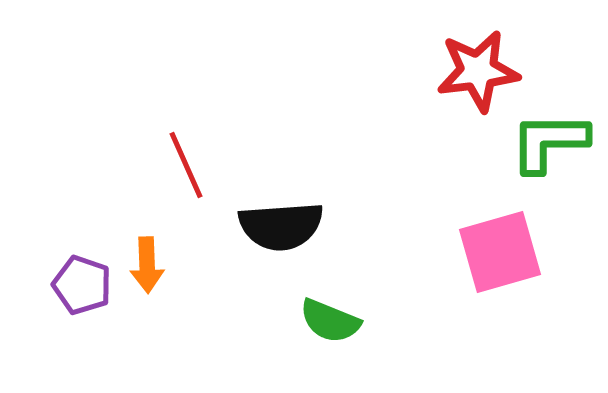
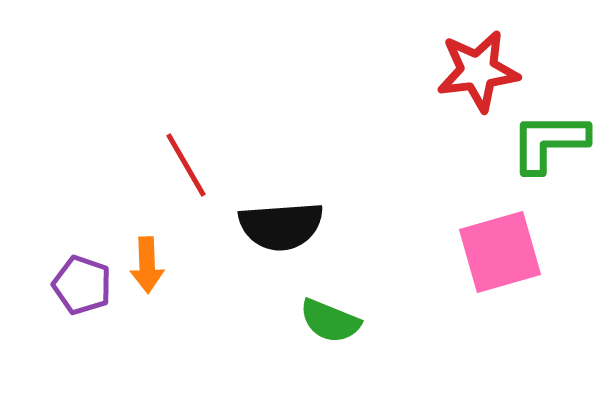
red line: rotated 6 degrees counterclockwise
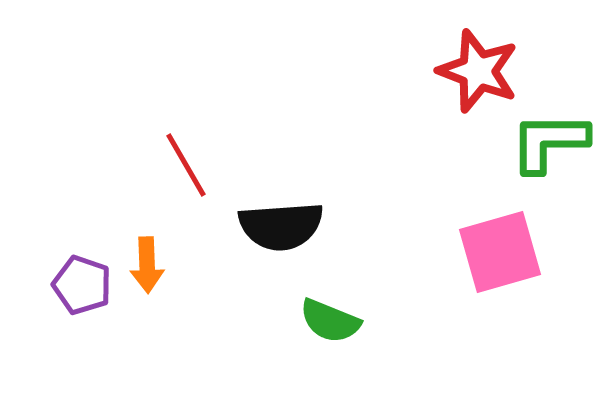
red star: rotated 28 degrees clockwise
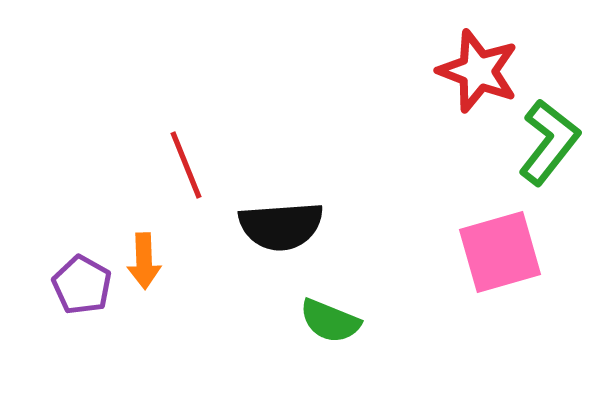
green L-shape: rotated 128 degrees clockwise
red line: rotated 8 degrees clockwise
orange arrow: moved 3 px left, 4 px up
purple pentagon: rotated 10 degrees clockwise
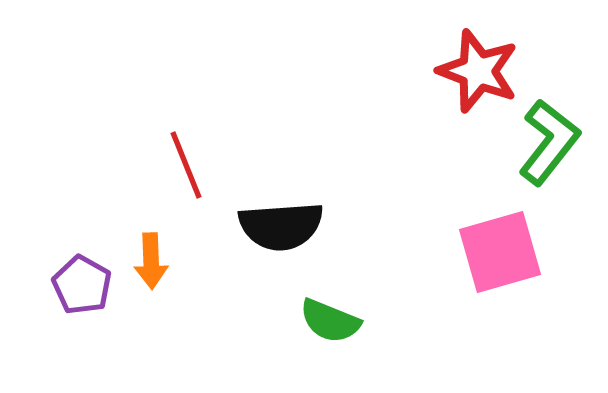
orange arrow: moved 7 px right
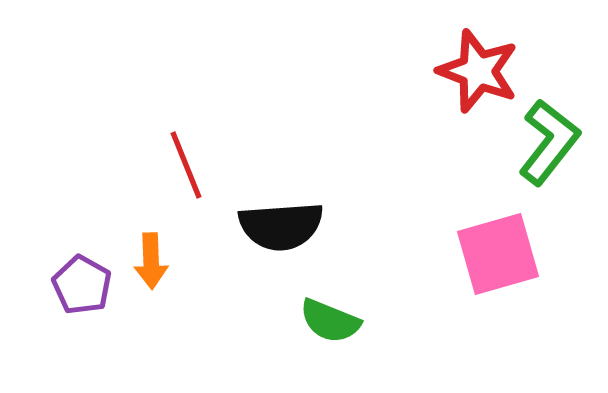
pink square: moved 2 px left, 2 px down
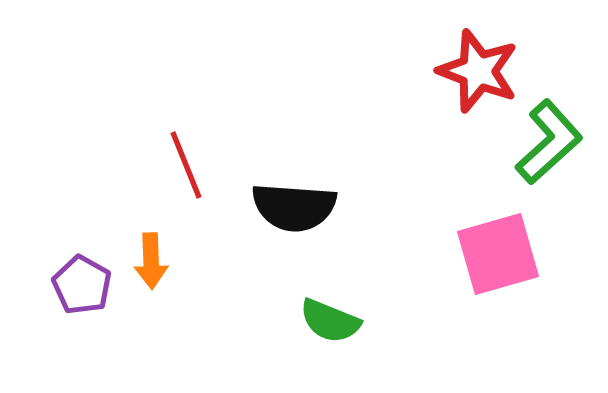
green L-shape: rotated 10 degrees clockwise
black semicircle: moved 13 px right, 19 px up; rotated 8 degrees clockwise
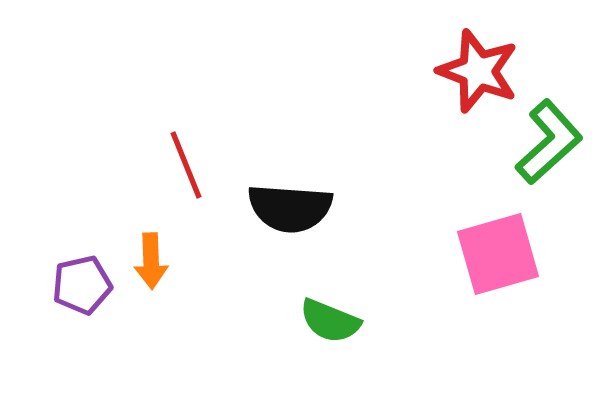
black semicircle: moved 4 px left, 1 px down
purple pentagon: rotated 30 degrees clockwise
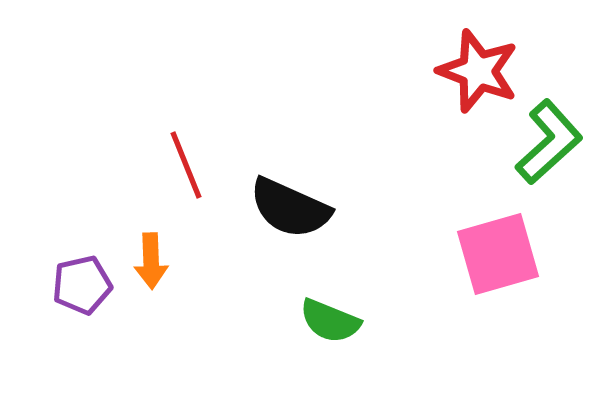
black semicircle: rotated 20 degrees clockwise
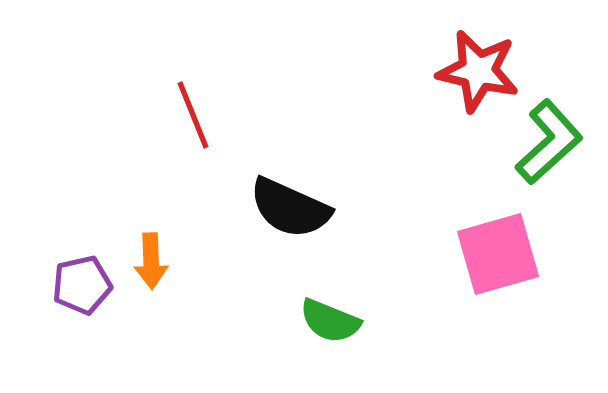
red star: rotated 8 degrees counterclockwise
red line: moved 7 px right, 50 px up
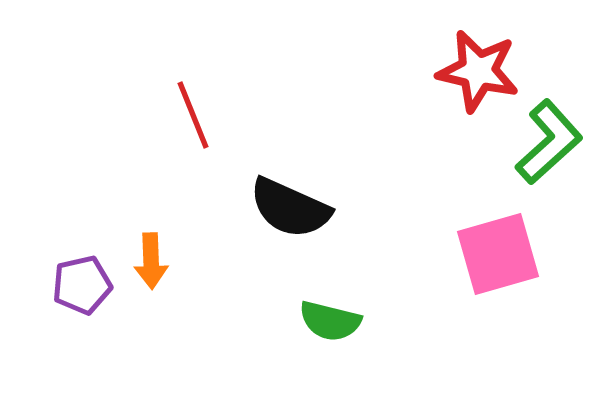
green semicircle: rotated 8 degrees counterclockwise
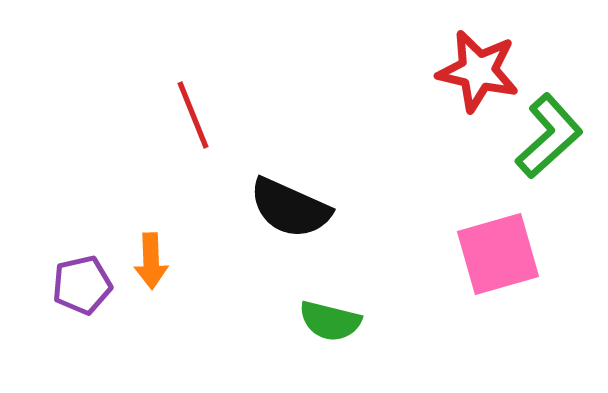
green L-shape: moved 6 px up
